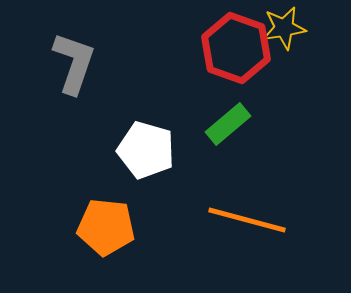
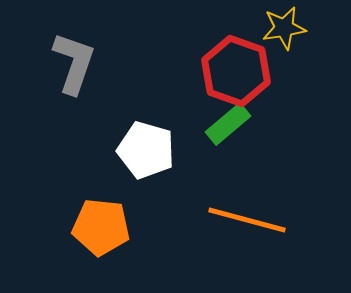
red hexagon: moved 23 px down
orange pentagon: moved 5 px left
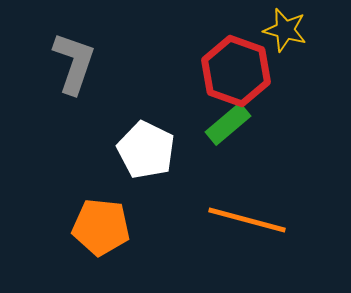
yellow star: moved 1 px right, 2 px down; rotated 24 degrees clockwise
white pentagon: rotated 10 degrees clockwise
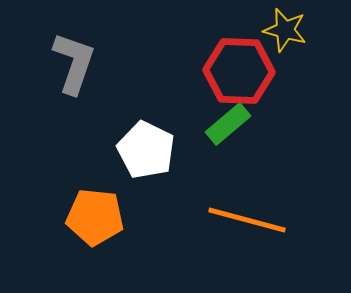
red hexagon: moved 3 px right; rotated 18 degrees counterclockwise
orange pentagon: moved 6 px left, 10 px up
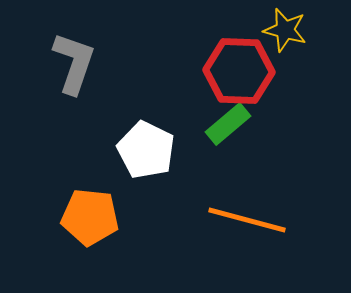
orange pentagon: moved 5 px left
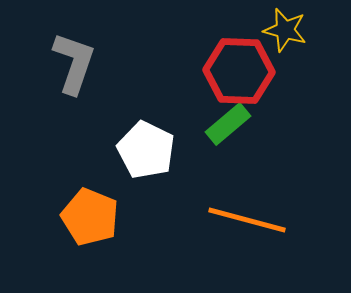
orange pentagon: rotated 16 degrees clockwise
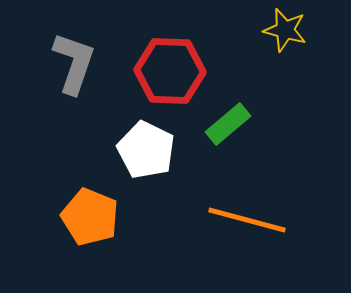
red hexagon: moved 69 px left
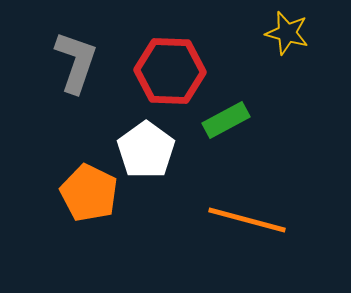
yellow star: moved 2 px right, 3 px down
gray L-shape: moved 2 px right, 1 px up
green rectangle: moved 2 px left, 4 px up; rotated 12 degrees clockwise
white pentagon: rotated 10 degrees clockwise
orange pentagon: moved 1 px left, 24 px up; rotated 4 degrees clockwise
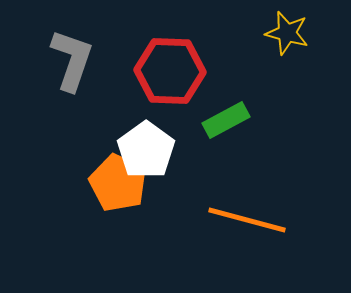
gray L-shape: moved 4 px left, 2 px up
orange pentagon: moved 29 px right, 10 px up
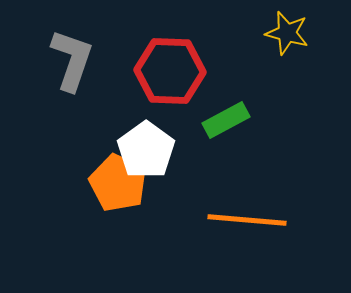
orange line: rotated 10 degrees counterclockwise
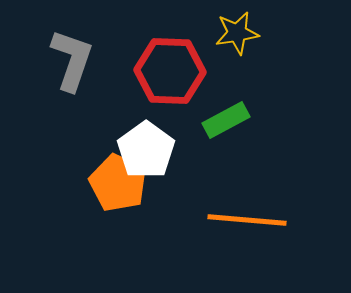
yellow star: moved 50 px left; rotated 24 degrees counterclockwise
